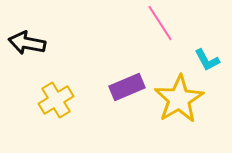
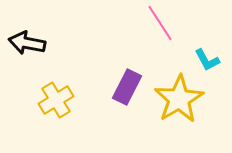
purple rectangle: rotated 40 degrees counterclockwise
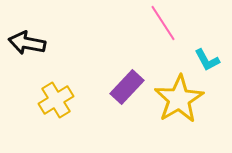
pink line: moved 3 px right
purple rectangle: rotated 16 degrees clockwise
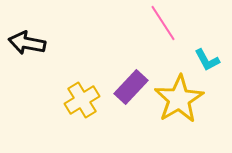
purple rectangle: moved 4 px right
yellow cross: moved 26 px right
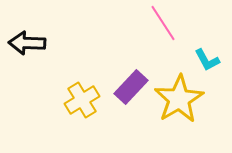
black arrow: rotated 9 degrees counterclockwise
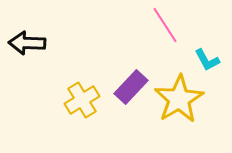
pink line: moved 2 px right, 2 px down
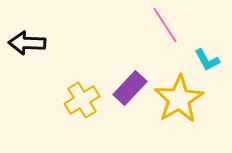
purple rectangle: moved 1 px left, 1 px down
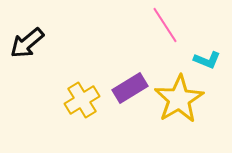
black arrow: rotated 42 degrees counterclockwise
cyan L-shape: rotated 40 degrees counterclockwise
purple rectangle: rotated 16 degrees clockwise
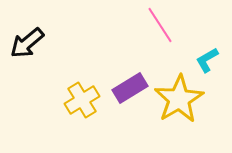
pink line: moved 5 px left
cyan L-shape: rotated 128 degrees clockwise
